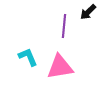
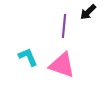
pink triangle: moved 2 px right, 2 px up; rotated 28 degrees clockwise
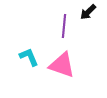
cyan L-shape: moved 1 px right
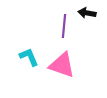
black arrow: moved 1 px left, 1 px down; rotated 54 degrees clockwise
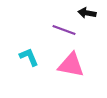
purple line: moved 4 px down; rotated 75 degrees counterclockwise
pink triangle: moved 9 px right; rotated 8 degrees counterclockwise
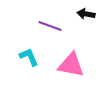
black arrow: moved 1 px left, 1 px down
purple line: moved 14 px left, 4 px up
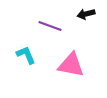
black arrow: rotated 24 degrees counterclockwise
cyan L-shape: moved 3 px left, 2 px up
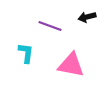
black arrow: moved 1 px right, 3 px down
cyan L-shape: moved 2 px up; rotated 30 degrees clockwise
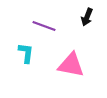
black arrow: rotated 54 degrees counterclockwise
purple line: moved 6 px left
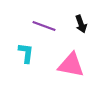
black arrow: moved 6 px left, 7 px down; rotated 42 degrees counterclockwise
